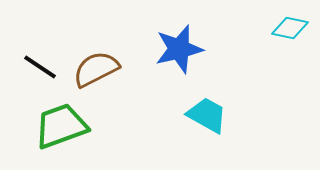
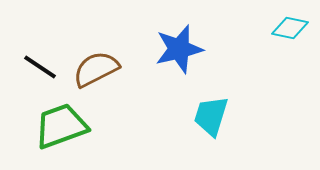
cyan trapezoid: moved 4 px right, 1 px down; rotated 102 degrees counterclockwise
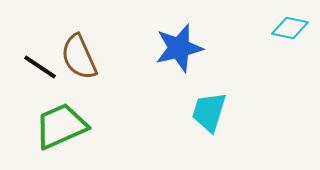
blue star: moved 1 px up
brown semicircle: moved 17 px left, 12 px up; rotated 87 degrees counterclockwise
cyan trapezoid: moved 2 px left, 4 px up
green trapezoid: rotated 4 degrees counterclockwise
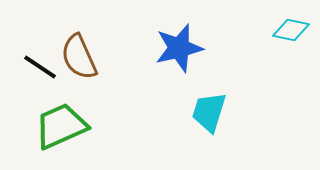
cyan diamond: moved 1 px right, 2 px down
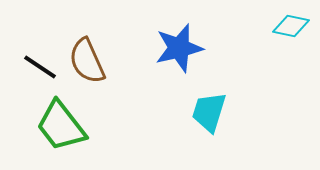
cyan diamond: moved 4 px up
brown semicircle: moved 8 px right, 4 px down
green trapezoid: rotated 104 degrees counterclockwise
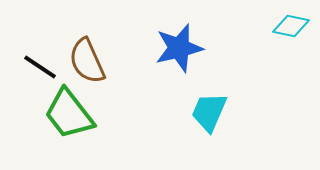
cyan trapezoid: rotated 6 degrees clockwise
green trapezoid: moved 8 px right, 12 px up
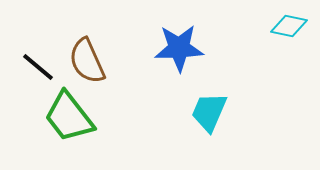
cyan diamond: moved 2 px left
blue star: rotated 12 degrees clockwise
black line: moved 2 px left; rotated 6 degrees clockwise
green trapezoid: moved 3 px down
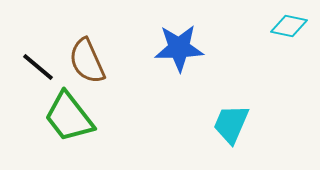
cyan trapezoid: moved 22 px right, 12 px down
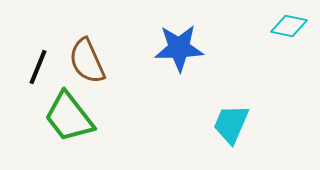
black line: rotated 72 degrees clockwise
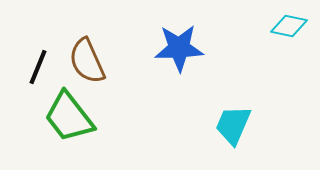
cyan trapezoid: moved 2 px right, 1 px down
